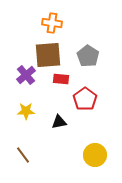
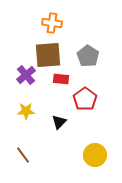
black triangle: rotated 35 degrees counterclockwise
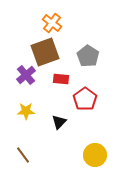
orange cross: rotated 30 degrees clockwise
brown square: moved 3 px left, 3 px up; rotated 16 degrees counterclockwise
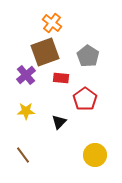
red rectangle: moved 1 px up
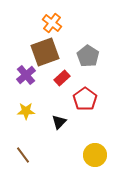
red rectangle: moved 1 px right; rotated 49 degrees counterclockwise
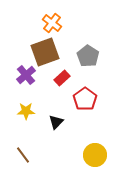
black triangle: moved 3 px left
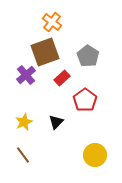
orange cross: moved 1 px up
red pentagon: moved 1 px down
yellow star: moved 2 px left, 11 px down; rotated 24 degrees counterclockwise
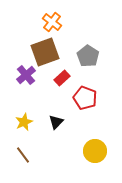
red pentagon: moved 2 px up; rotated 15 degrees counterclockwise
yellow circle: moved 4 px up
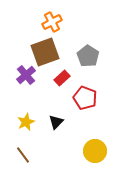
orange cross: rotated 24 degrees clockwise
yellow star: moved 2 px right
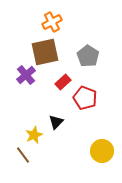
brown square: rotated 8 degrees clockwise
red rectangle: moved 1 px right, 4 px down
yellow star: moved 8 px right, 13 px down
yellow circle: moved 7 px right
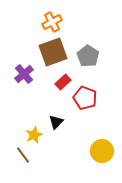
brown square: moved 8 px right; rotated 8 degrees counterclockwise
purple cross: moved 2 px left, 1 px up
